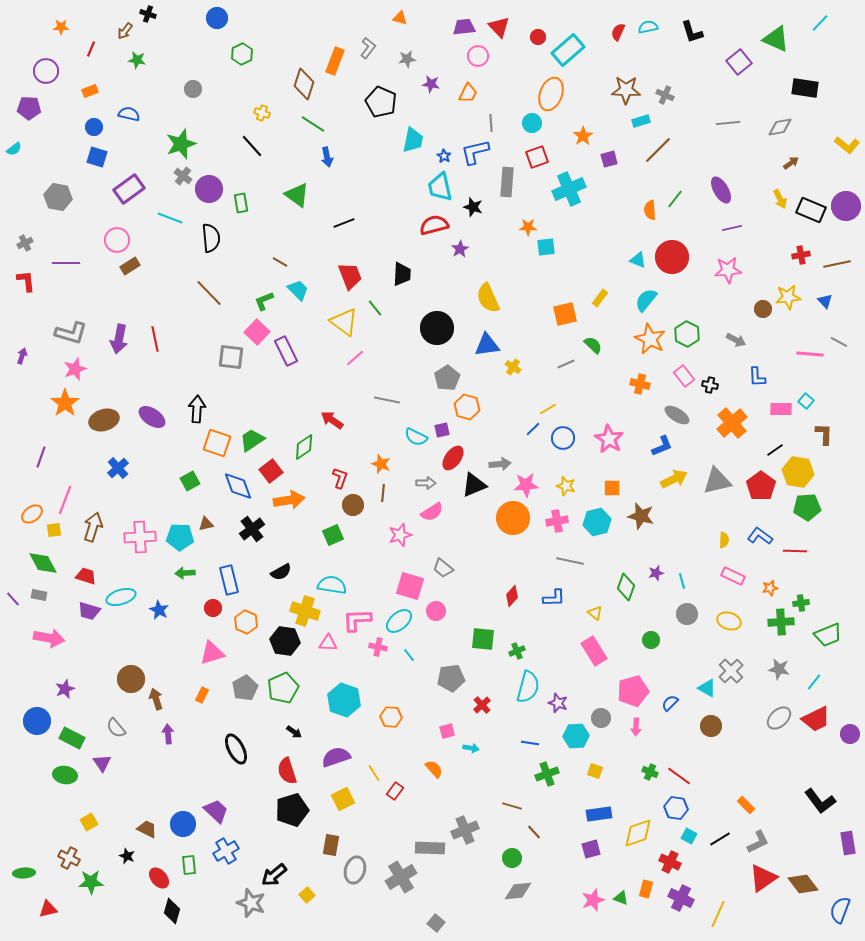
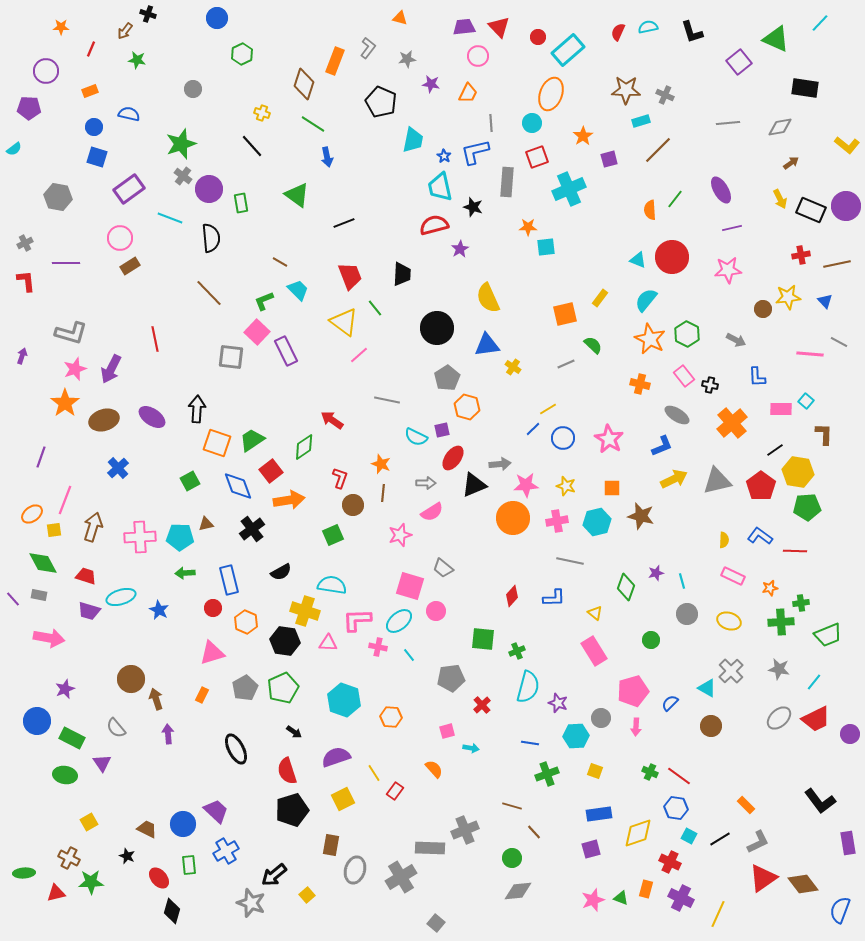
pink circle at (117, 240): moved 3 px right, 2 px up
purple arrow at (119, 339): moved 8 px left, 30 px down; rotated 16 degrees clockwise
pink line at (355, 358): moved 4 px right, 3 px up
red triangle at (48, 909): moved 8 px right, 16 px up
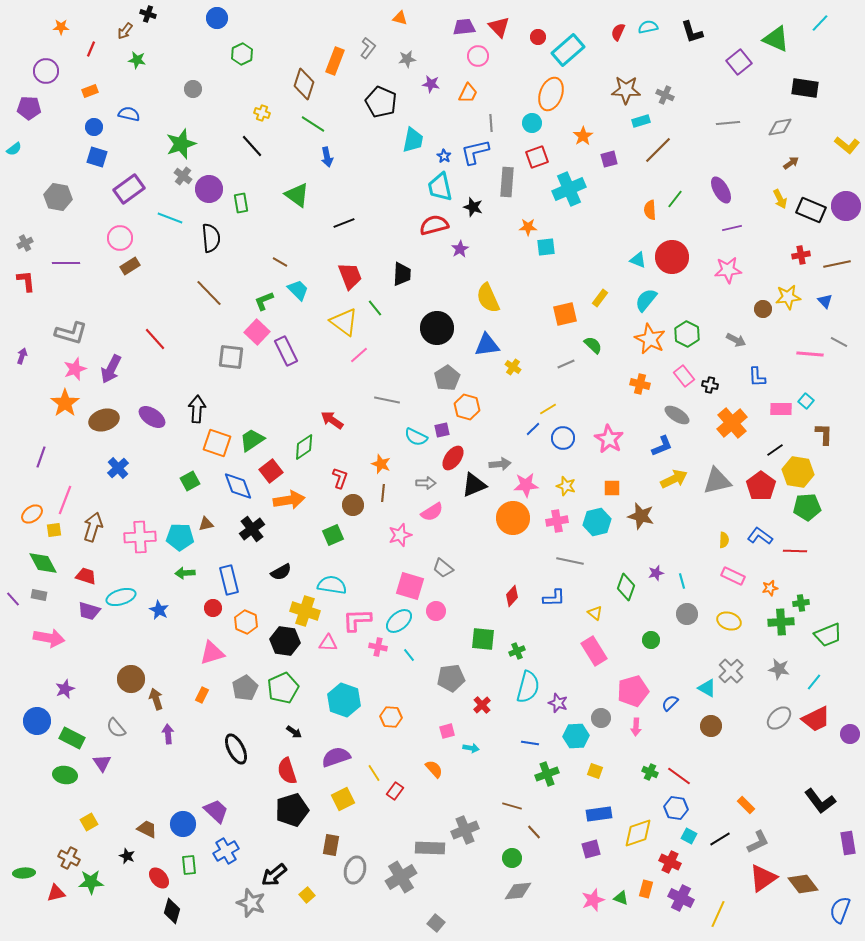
red line at (155, 339): rotated 30 degrees counterclockwise
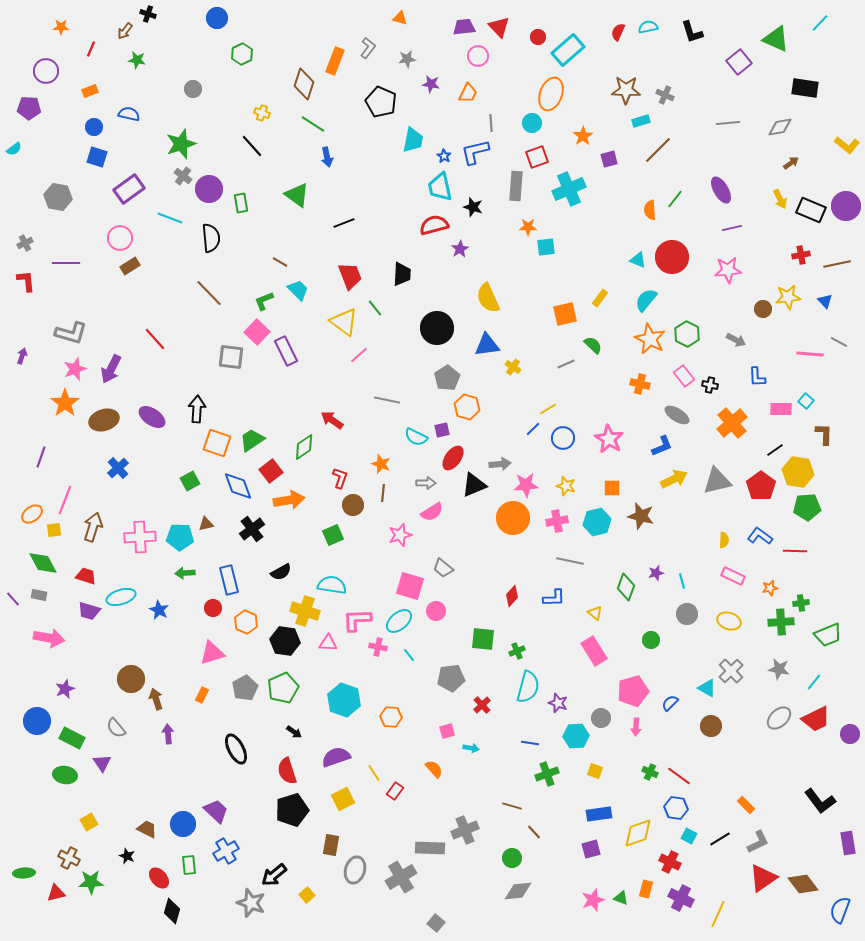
gray rectangle at (507, 182): moved 9 px right, 4 px down
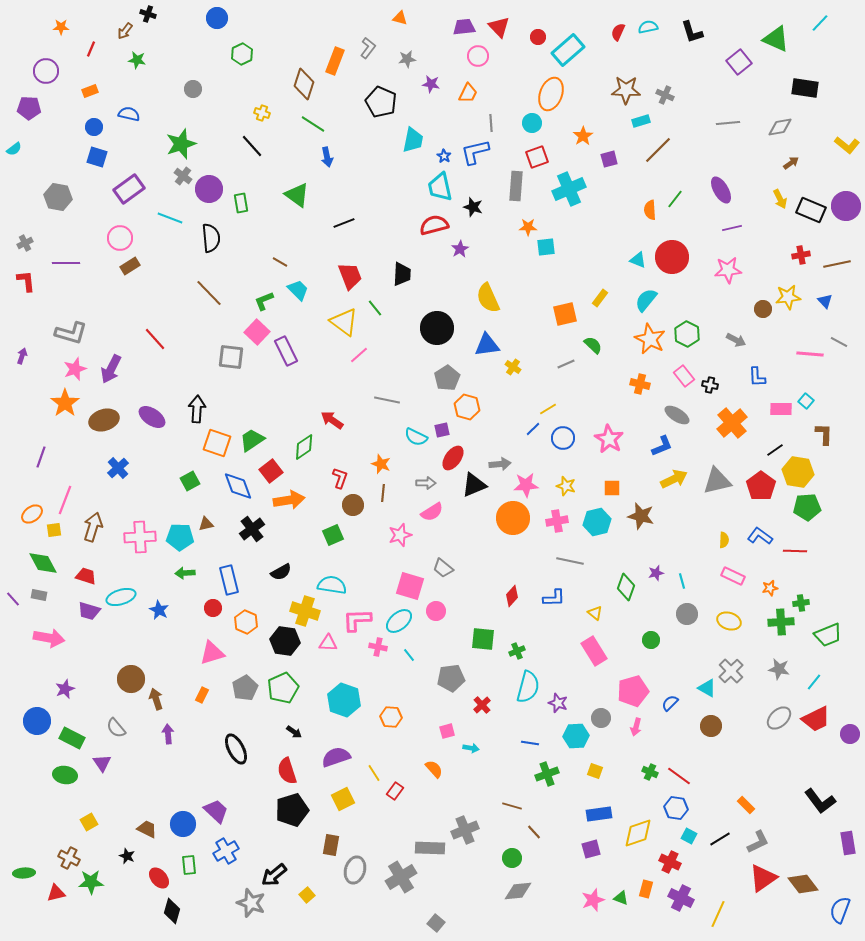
pink arrow at (636, 727): rotated 12 degrees clockwise
